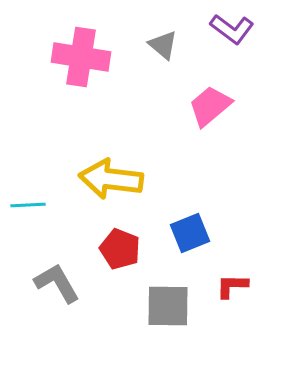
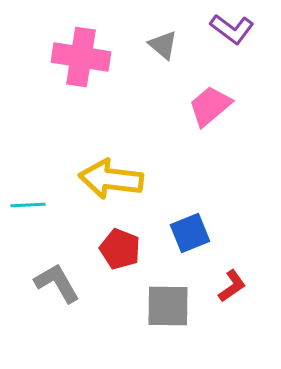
red L-shape: rotated 144 degrees clockwise
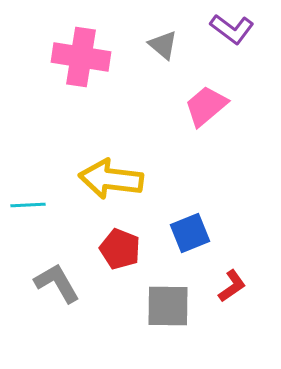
pink trapezoid: moved 4 px left
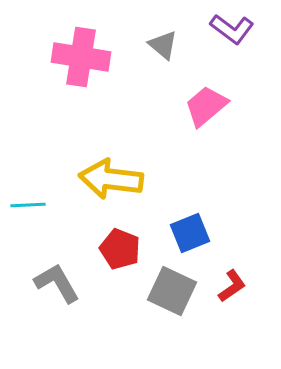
gray square: moved 4 px right, 15 px up; rotated 24 degrees clockwise
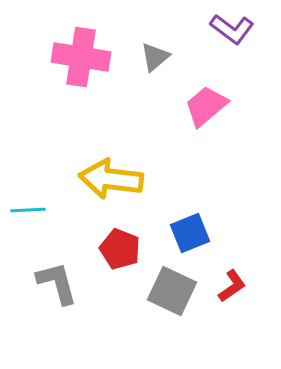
gray triangle: moved 8 px left, 12 px down; rotated 40 degrees clockwise
cyan line: moved 5 px down
gray L-shape: rotated 15 degrees clockwise
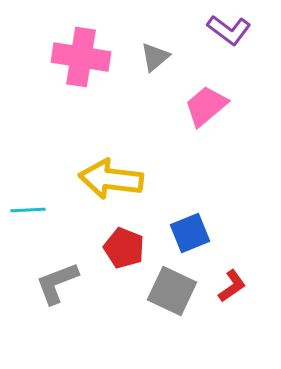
purple L-shape: moved 3 px left, 1 px down
red pentagon: moved 4 px right, 1 px up
gray L-shape: rotated 96 degrees counterclockwise
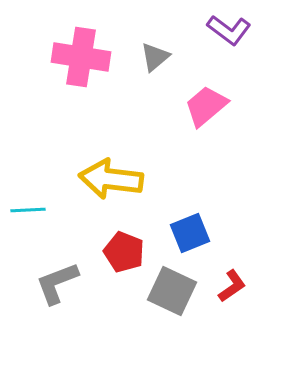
red pentagon: moved 4 px down
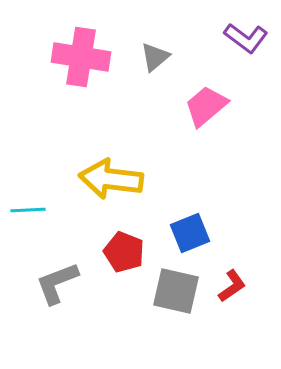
purple L-shape: moved 17 px right, 8 px down
gray square: moved 4 px right; rotated 12 degrees counterclockwise
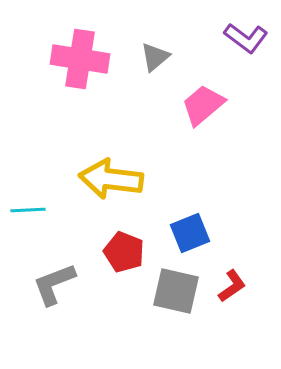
pink cross: moved 1 px left, 2 px down
pink trapezoid: moved 3 px left, 1 px up
gray L-shape: moved 3 px left, 1 px down
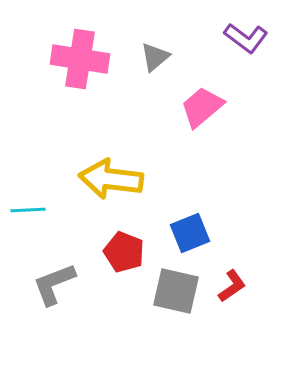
pink trapezoid: moved 1 px left, 2 px down
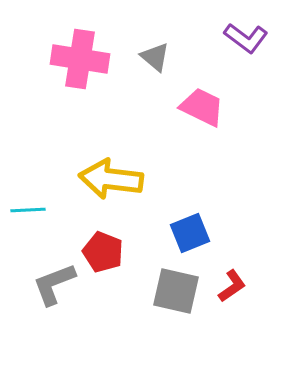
gray triangle: rotated 40 degrees counterclockwise
pink trapezoid: rotated 66 degrees clockwise
red pentagon: moved 21 px left
